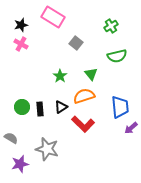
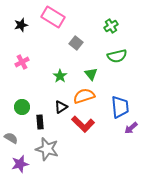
pink cross: moved 1 px right, 18 px down; rotated 32 degrees clockwise
black rectangle: moved 13 px down
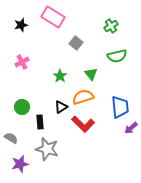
orange semicircle: moved 1 px left, 1 px down
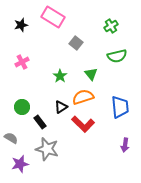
black rectangle: rotated 32 degrees counterclockwise
purple arrow: moved 6 px left, 17 px down; rotated 40 degrees counterclockwise
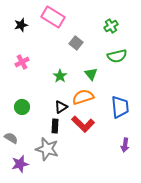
black rectangle: moved 15 px right, 4 px down; rotated 40 degrees clockwise
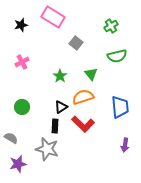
purple star: moved 2 px left
